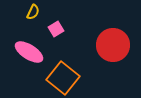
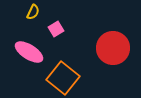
red circle: moved 3 px down
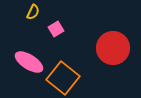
pink ellipse: moved 10 px down
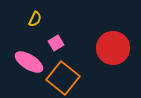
yellow semicircle: moved 2 px right, 7 px down
pink square: moved 14 px down
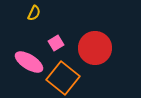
yellow semicircle: moved 1 px left, 6 px up
red circle: moved 18 px left
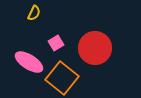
orange square: moved 1 px left
